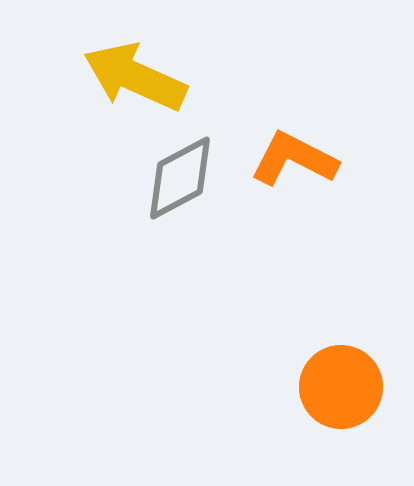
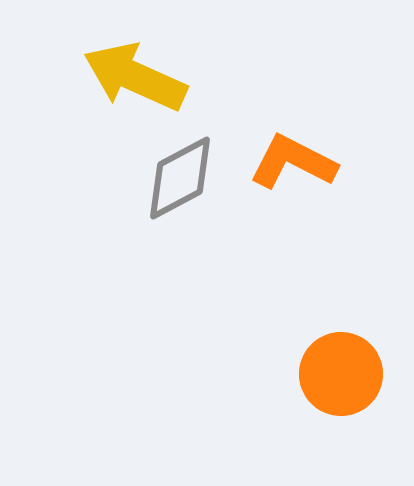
orange L-shape: moved 1 px left, 3 px down
orange circle: moved 13 px up
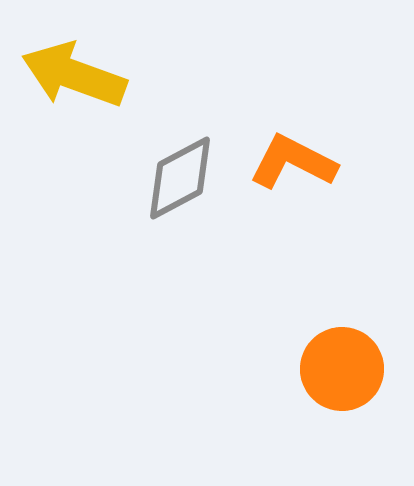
yellow arrow: moved 61 px left, 2 px up; rotated 4 degrees counterclockwise
orange circle: moved 1 px right, 5 px up
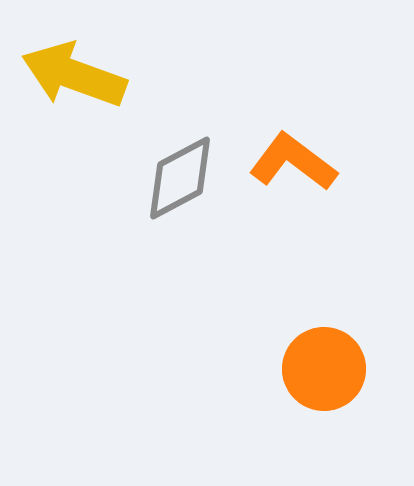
orange L-shape: rotated 10 degrees clockwise
orange circle: moved 18 px left
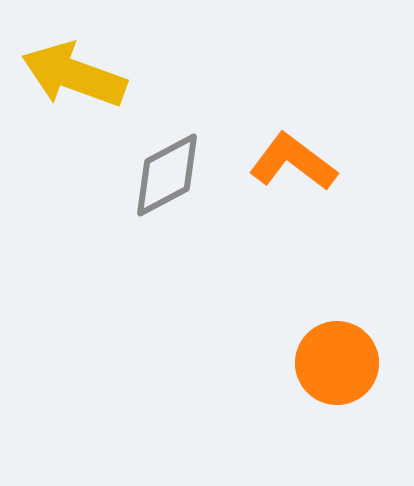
gray diamond: moved 13 px left, 3 px up
orange circle: moved 13 px right, 6 px up
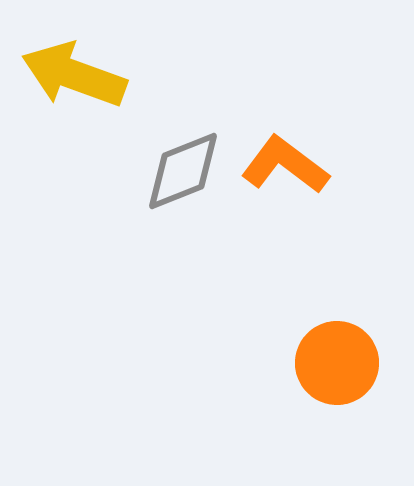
orange L-shape: moved 8 px left, 3 px down
gray diamond: moved 16 px right, 4 px up; rotated 6 degrees clockwise
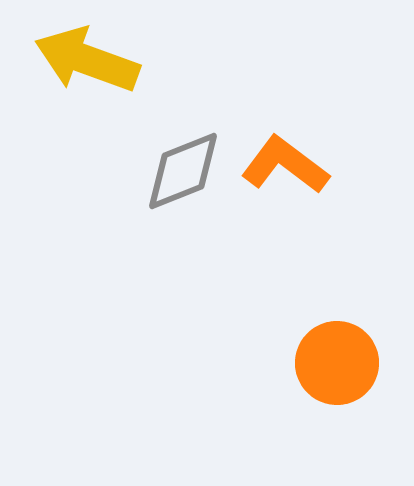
yellow arrow: moved 13 px right, 15 px up
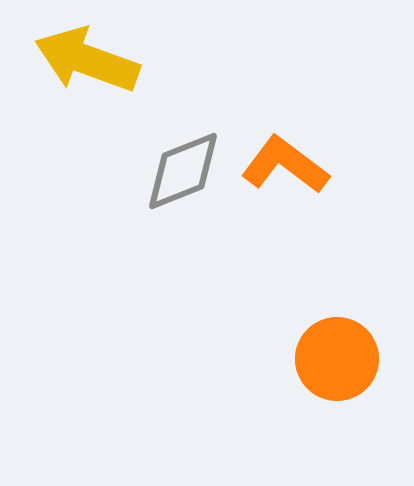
orange circle: moved 4 px up
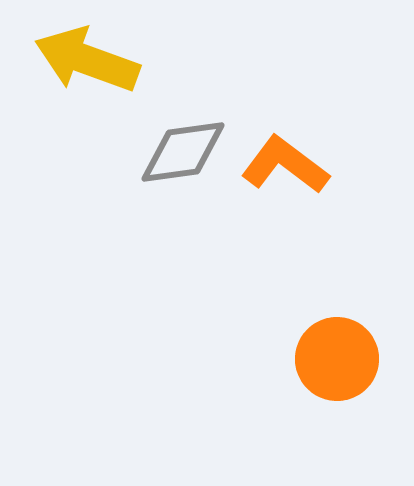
gray diamond: moved 19 px up; rotated 14 degrees clockwise
